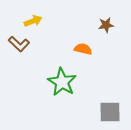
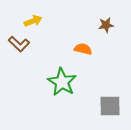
gray square: moved 6 px up
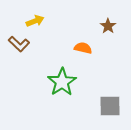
yellow arrow: moved 2 px right
brown star: moved 2 px right, 1 px down; rotated 28 degrees counterclockwise
orange semicircle: moved 1 px up
green star: rotated 8 degrees clockwise
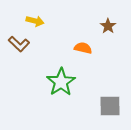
yellow arrow: rotated 36 degrees clockwise
green star: moved 1 px left
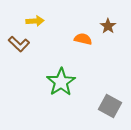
yellow arrow: rotated 18 degrees counterclockwise
orange semicircle: moved 9 px up
gray square: rotated 30 degrees clockwise
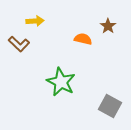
green star: rotated 12 degrees counterclockwise
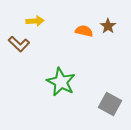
orange semicircle: moved 1 px right, 8 px up
gray square: moved 2 px up
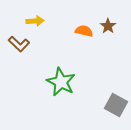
gray square: moved 6 px right, 1 px down
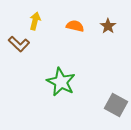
yellow arrow: rotated 72 degrees counterclockwise
orange semicircle: moved 9 px left, 5 px up
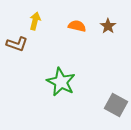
orange semicircle: moved 2 px right
brown L-shape: moved 2 px left; rotated 25 degrees counterclockwise
